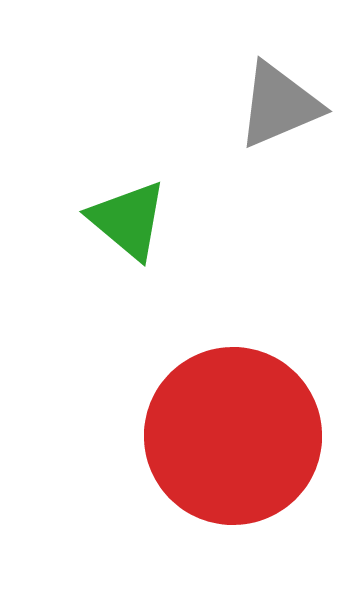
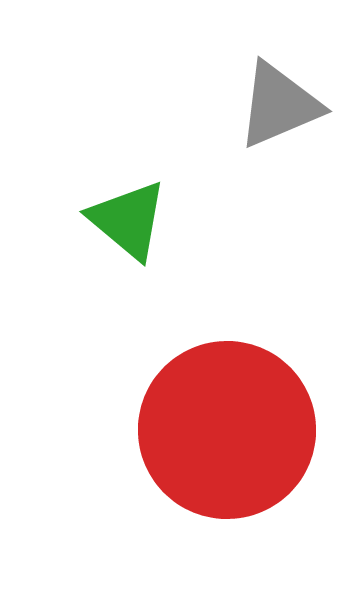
red circle: moved 6 px left, 6 px up
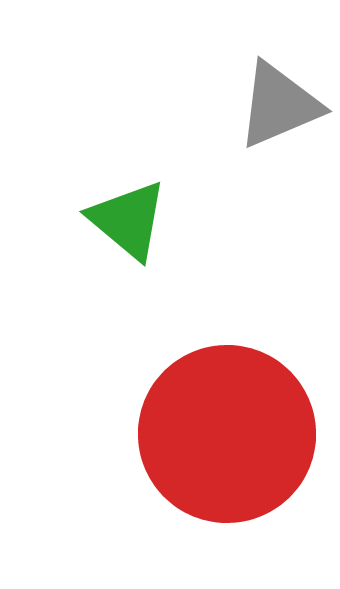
red circle: moved 4 px down
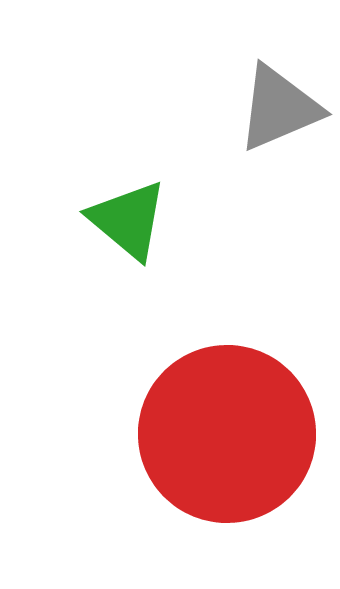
gray triangle: moved 3 px down
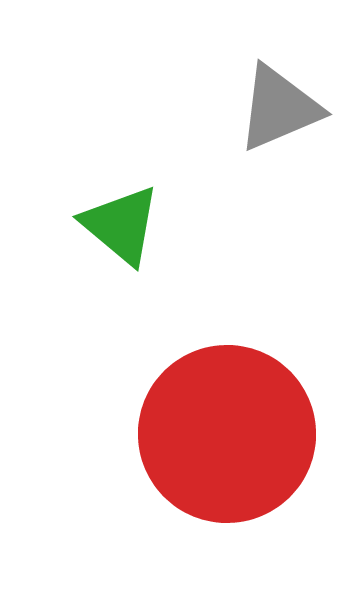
green triangle: moved 7 px left, 5 px down
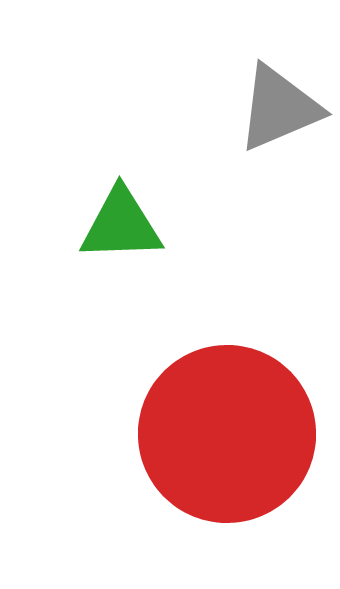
green triangle: rotated 42 degrees counterclockwise
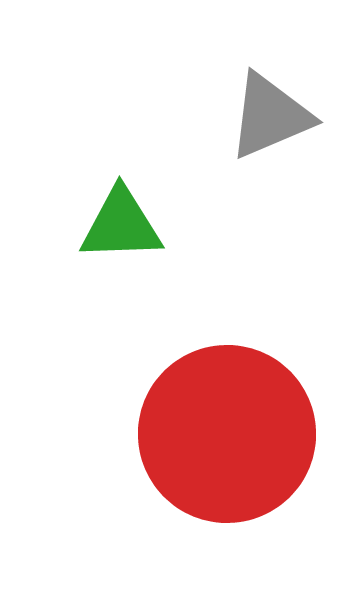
gray triangle: moved 9 px left, 8 px down
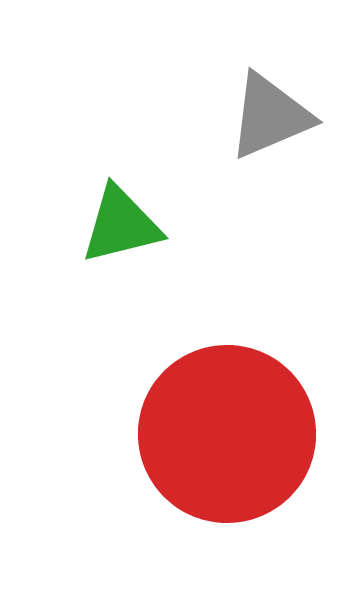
green triangle: rotated 12 degrees counterclockwise
